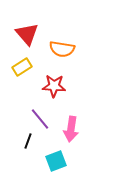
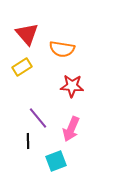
red star: moved 18 px right
purple line: moved 2 px left, 1 px up
pink arrow: rotated 15 degrees clockwise
black line: rotated 21 degrees counterclockwise
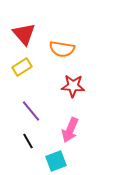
red triangle: moved 3 px left
red star: moved 1 px right
purple line: moved 7 px left, 7 px up
pink arrow: moved 1 px left, 1 px down
black line: rotated 28 degrees counterclockwise
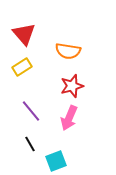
orange semicircle: moved 6 px right, 2 px down
red star: moved 1 px left; rotated 20 degrees counterclockwise
pink arrow: moved 1 px left, 12 px up
black line: moved 2 px right, 3 px down
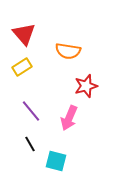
red star: moved 14 px right
cyan square: rotated 35 degrees clockwise
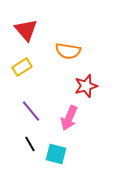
red triangle: moved 2 px right, 4 px up
cyan square: moved 7 px up
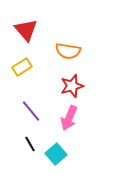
red star: moved 14 px left
cyan square: rotated 35 degrees clockwise
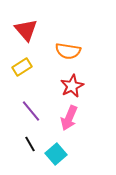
red star: rotated 10 degrees counterclockwise
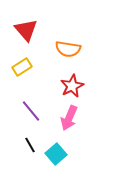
orange semicircle: moved 2 px up
black line: moved 1 px down
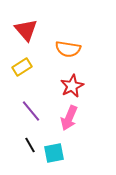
cyan square: moved 2 px left, 1 px up; rotated 30 degrees clockwise
